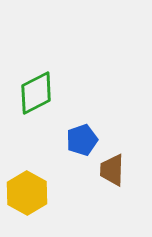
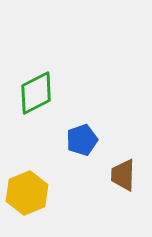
brown trapezoid: moved 11 px right, 5 px down
yellow hexagon: rotated 9 degrees clockwise
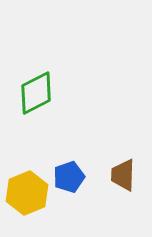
blue pentagon: moved 13 px left, 37 px down
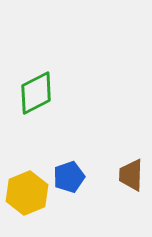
brown trapezoid: moved 8 px right
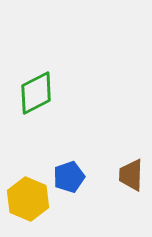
yellow hexagon: moved 1 px right, 6 px down; rotated 15 degrees counterclockwise
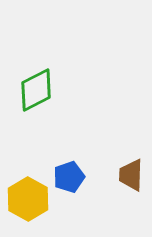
green diamond: moved 3 px up
yellow hexagon: rotated 6 degrees clockwise
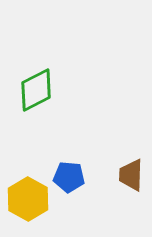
blue pentagon: rotated 24 degrees clockwise
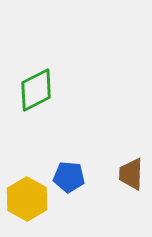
brown trapezoid: moved 1 px up
yellow hexagon: moved 1 px left
